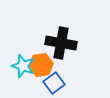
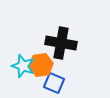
blue square: rotated 30 degrees counterclockwise
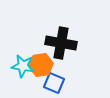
cyan star: rotated 10 degrees counterclockwise
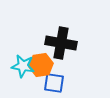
blue square: rotated 15 degrees counterclockwise
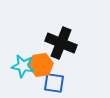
black cross: rotated 12 degrees clockwise
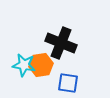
cyan star: moved 1 px right, 1 px up
blue square: moved 14 px right
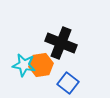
blue square: rotated 30 degrees clockwise
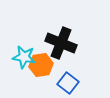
cyan star: moved 8 px up
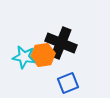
orange hexagon: moved 2 px right, 10 px up
blue square: rotated 30 degrees clockwise
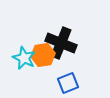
cyan star: moved 1 px down; rotated 15 degrees clockwise
